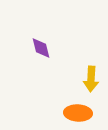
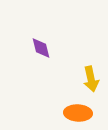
yellow arrow: rotated 15 degrees counterclockwise
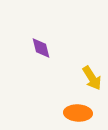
yellow arrow: moved 1 px right, 1 px up; rotated 20 degrees counterclockwise
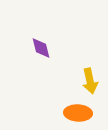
yellow arrow: moved 2 px left, 3 px down; rotated 20 degrees clockwise
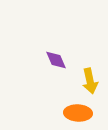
purple diamond: moved 15 px right, 12 px down; rotated 10 degrees counterclockwise
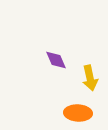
yellow arrow: moved 3 px up
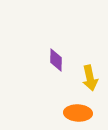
purple diamond: rotated 25 degrees clockwise
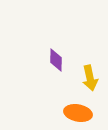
orange ellipse: rotated 8 degrees clockwise
